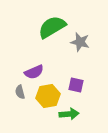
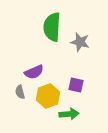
green semicircle: rotated 56 degrees counterclockwise
yellow hexagon: rotated 10 degrees counterclockwise
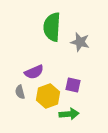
purple square: moved 3 px left
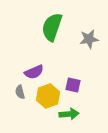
green semicircle: rotated 16 degrees clockwise
gray star: moved 9 px right, 3 px up; rotated 24 degrees counterclockwise
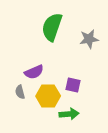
yellow hexagon: rotated 20 degrees clockwise
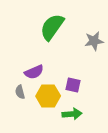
green semicircle: rotated 16 degrees clockwise
gray star: moved 5 px right, 2 px down
green arrow: moved 3 px right
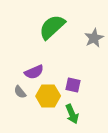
green semicircle: rotated 12 degrees clockwise
gray star: moved 3 px up; rotated 18 degrees counterclockwise
gray semicircle: rotated 24 degrees counterclockwise
green arrow: rotated 72 degrees clockwise
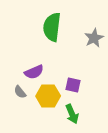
green semicircle: rotated 40 degrees counterclockwise
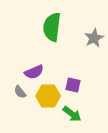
green arrow: rotated 30 degrees counterclockwise
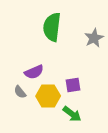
purple square: rotated 21 degrees counterclockwise
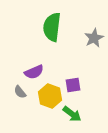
yellow hexagon: moved 2 px right; rotated 20 degrees clockwise
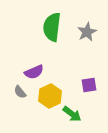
gray star: moved 7 px left, 6 px up
purple square: moved 16 px right
yellow hexagon: rotated 15 degrees clockwise
